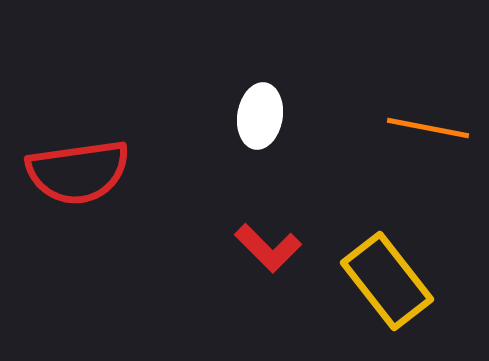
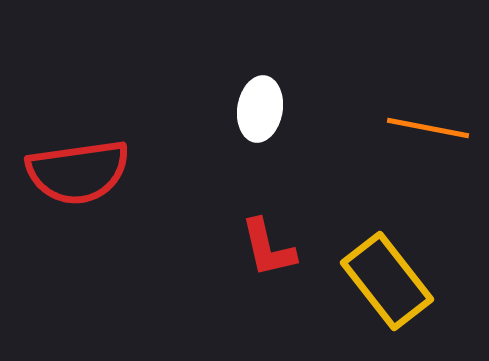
white ellipse: moved 7 px up
red L-shape: rotated 32 degrees clockwise
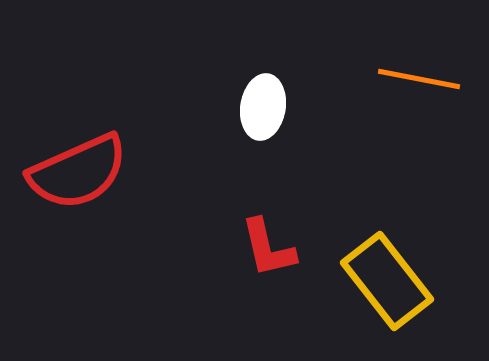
white ellipse: moved 3 px right, 2 px up
orange line: moved 9 px left, 49 px up
red semicircle: rotated 16 degrees counterclockwise
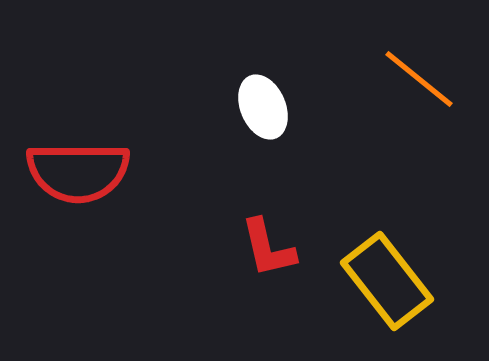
orange line: rotated 28 degrees clockwise
white ellipse: rotated 32 degrees counterclockwise
red semicircle: rotated 24 degrees clockwise
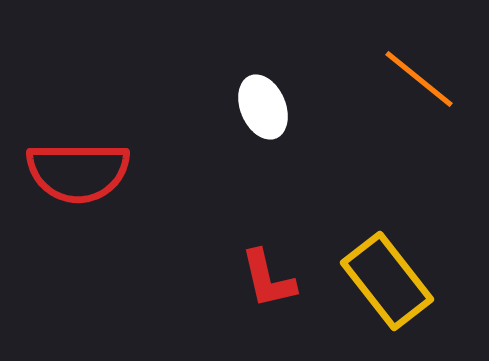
red L-shape: moved 31 px down
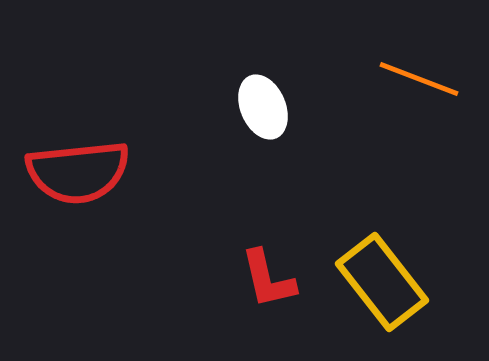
orange line: rotated 18 degrees counterclockwise
red semicircle: rotated 6 degrees counterclockwise
yellow rectangle: moved 5 px left, 1 px down
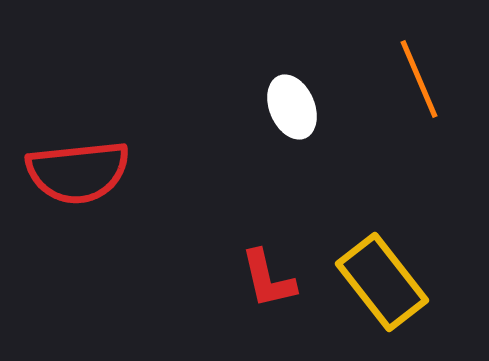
orange line: rotated 46 degrees clockwise
white ellipse: moved 29 px right
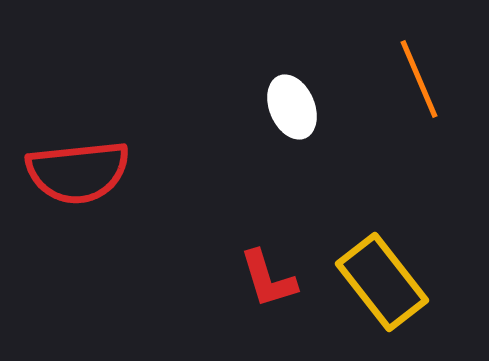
red L-shape: rotated 4 degrees counterclockwise
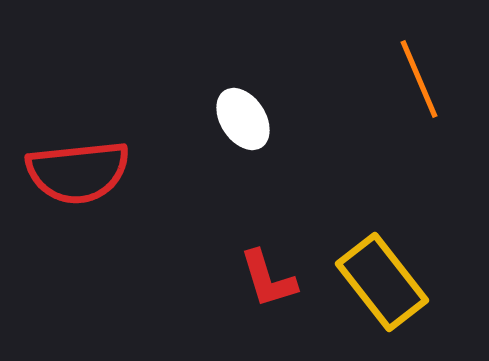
white ellipse: moved 49 px left, 12 px down; rotated 10 degrees counterclockwise
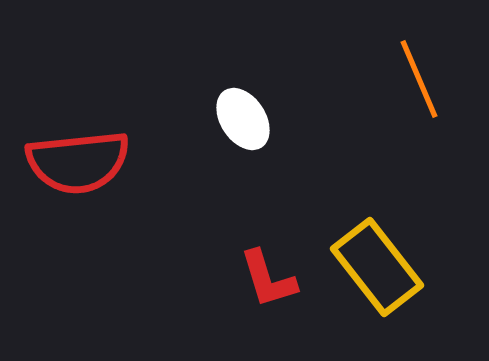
red semicircle: moved 10 px up
yellow rectangle: moved 5 px left, 15 px up
